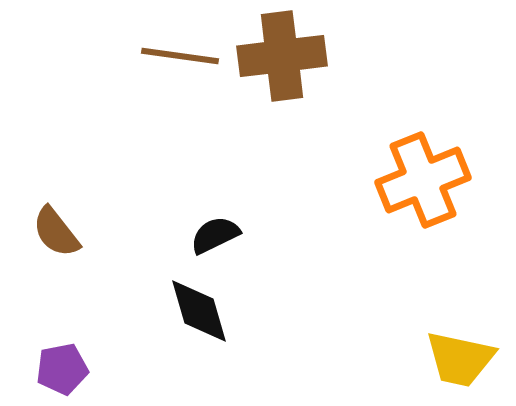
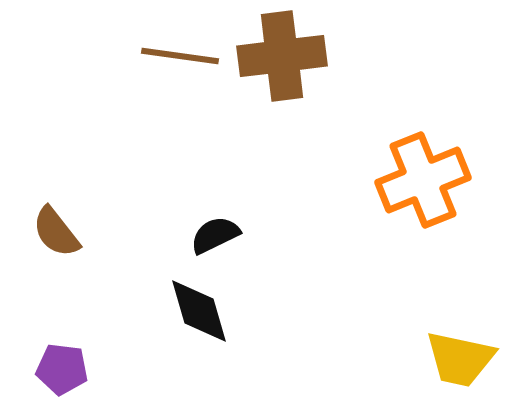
purple pentagon: rotated 18 degrees clockwise
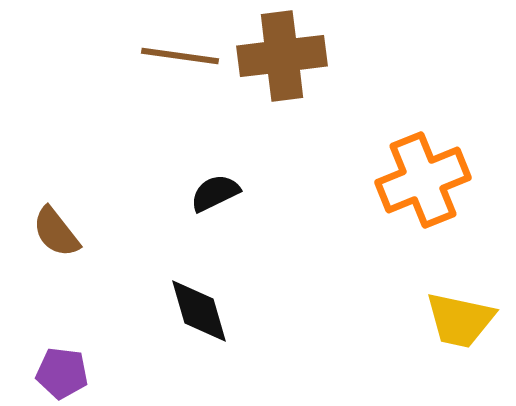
black semicircle: moved 42 px up
yellow trapezoid: moved 39 px up
purple pentagon: moved 4 px down
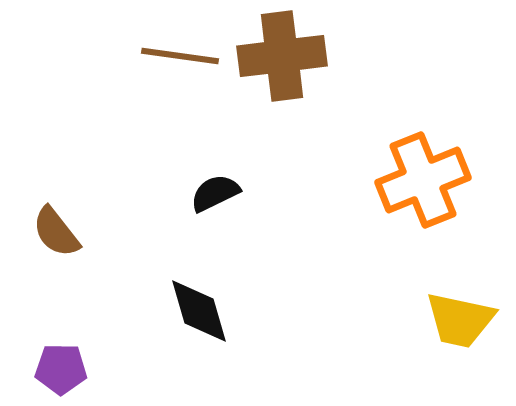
purple pentagon: moved 1 px left, 4 px up; rotated 6 degrees counterclockwise
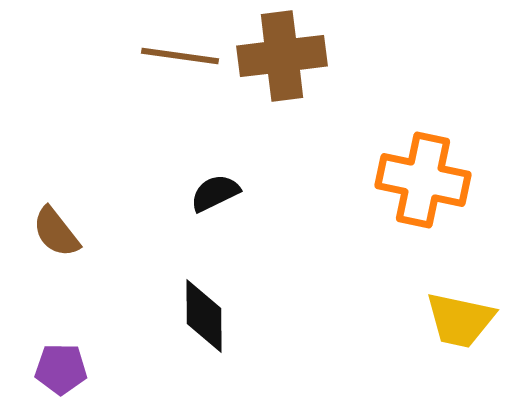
orange cross: rotated 34 degrees clockwise
black diamond: moved 5 px right, 5 px down; rotated 16 degrees clockwise
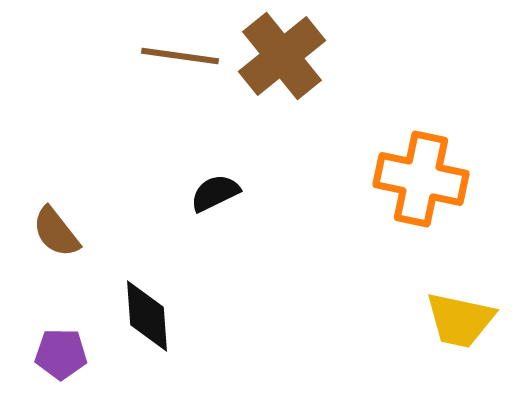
brown cross: rotated 32 degrees counterclockwise
orange cross: moved 2 px left, 1 px up
black diamond: moved 57 px left; rotated 4 degrees counterclockwise
purple pentagon: moved 15 px up
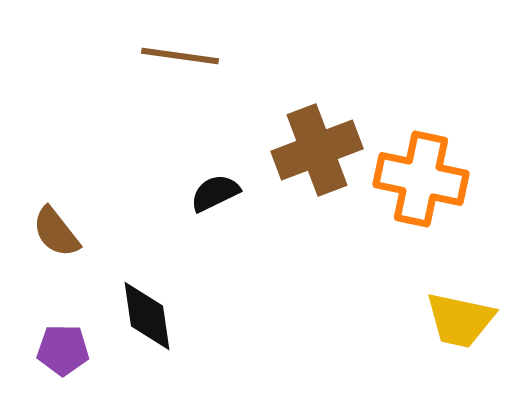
brown cross: moved 35 px right, 94 px down; rotated 18 degrees clockwise
black diamond: rotated 4 degrees counterclockwise
purple pentagon: moved 2 px right, 4 px up
